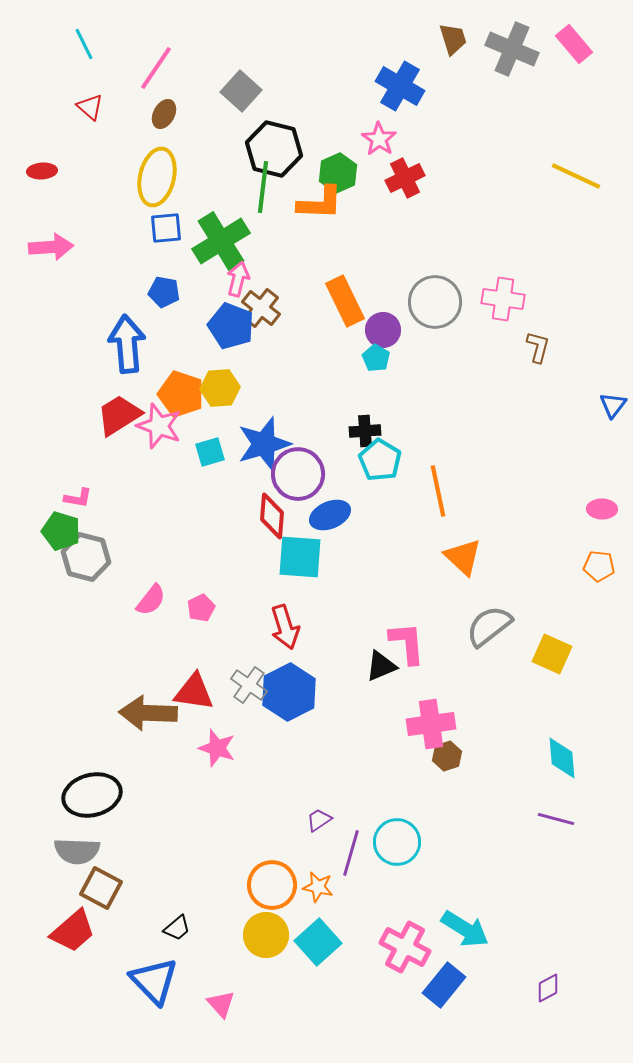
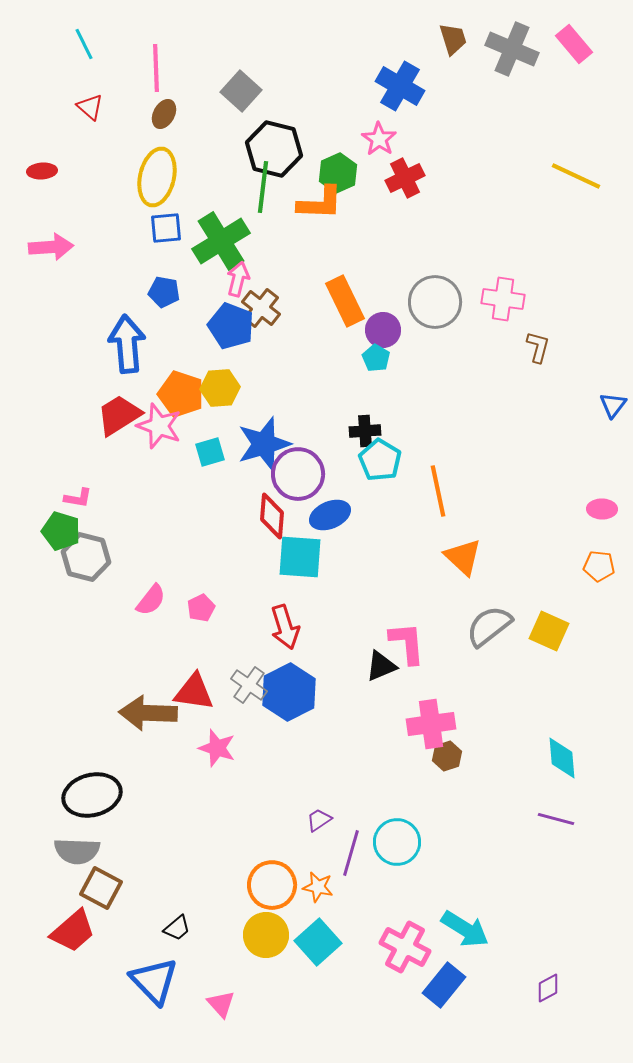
pink line at (156, 68): rotated 36 degrees counterclockwise
yellow square at (552, 654): moved 3 px left, 23 px up
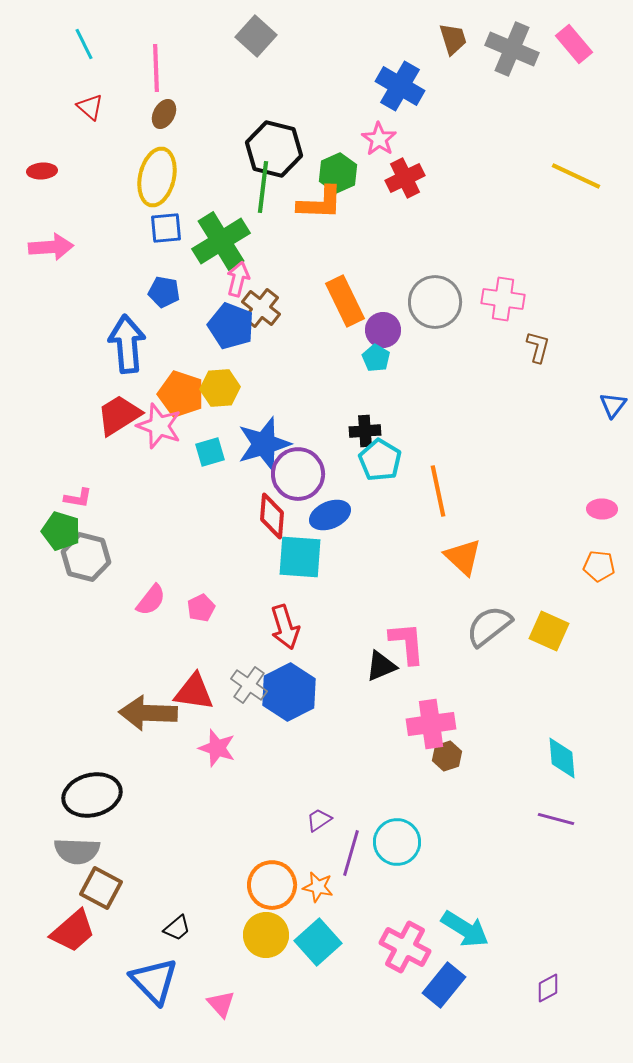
gray square at (241, 91): moved 15 px right, 55 px up
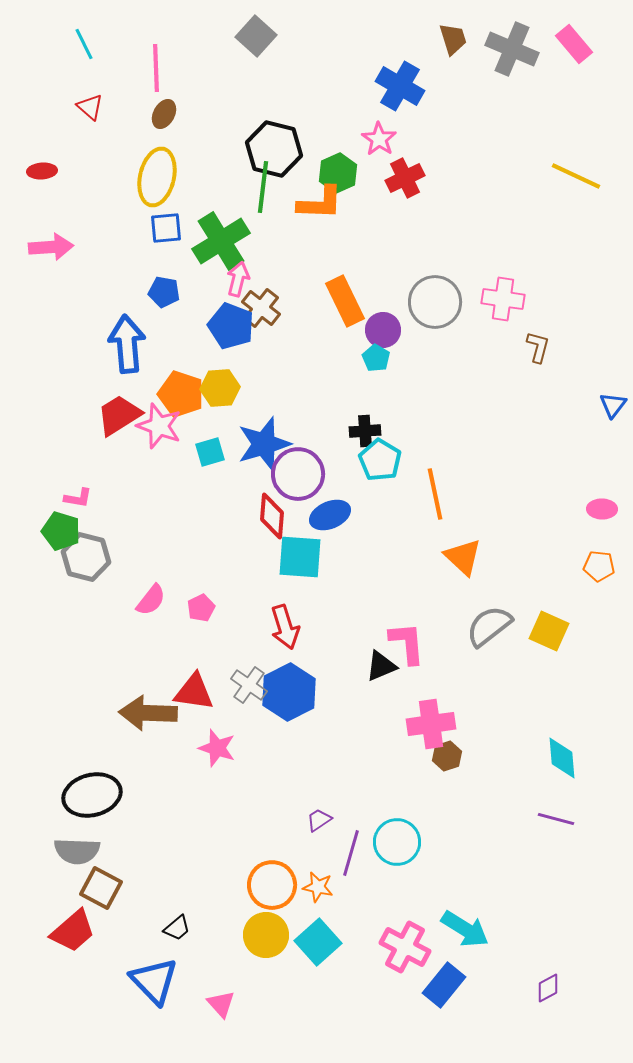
orange line at (438, 491): moved 3 px left, 3 px down
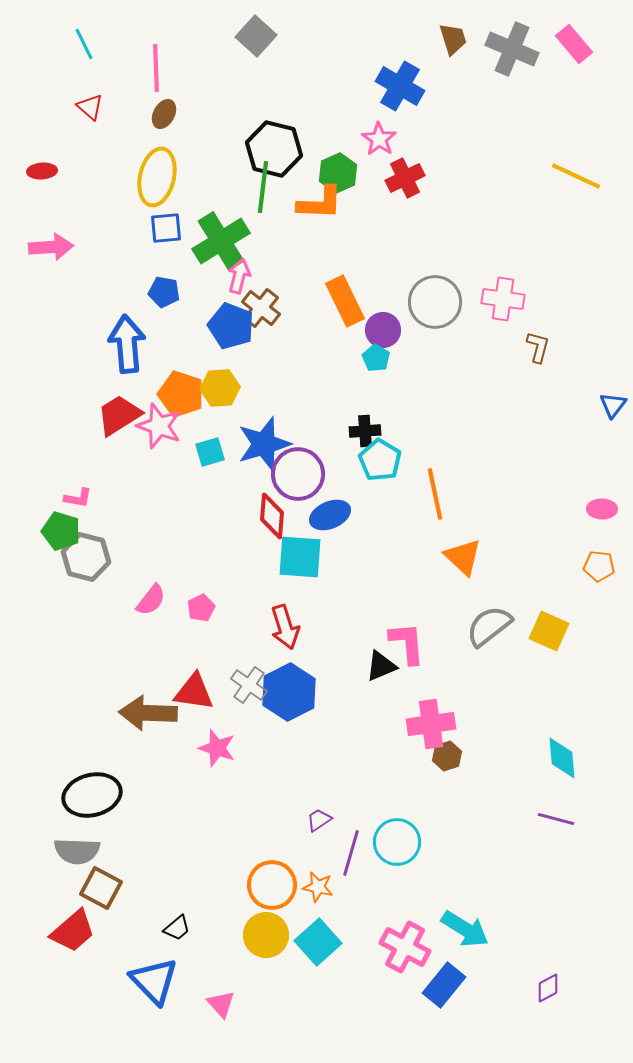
pink arrow at (238, 279): moved 1 px right, 3 px up
